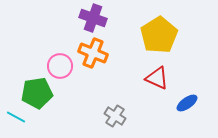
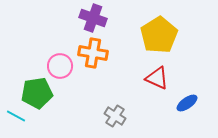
orange cross: rotated 12 degrees counterclockwise
cyan line: moved 1 px up
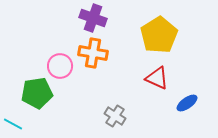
cyan line: moved 3 px left, 8 px down
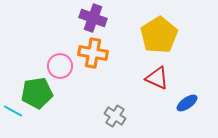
cyan line: moved 13 px up
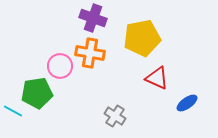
yellow pentagon: moved 17 px left, 3 px down; rotated 21 degrees clockwise
orange cross: moved 3 px left
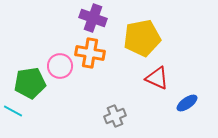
green pentagon: moved 7 px left, 10 px up
gray cross: rotated 35 degrees clockwise
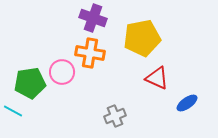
pink circle: moved 2 px right, 6 px down
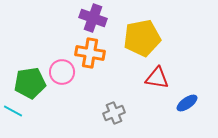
red triangle: rotated 15 degrees counterclockwise
gray cross: moved 1 px left, 3 px up
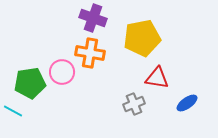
gray cross: moved 20 px right, 9 px up
